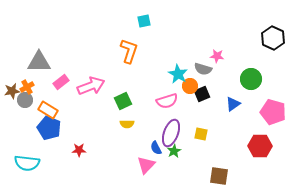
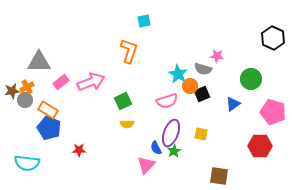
pink arrow: moved 4 px up
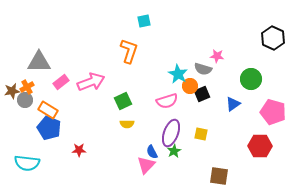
blue semicircle: moved 4 px left, 4 px down
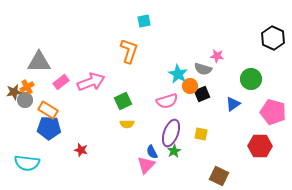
brown star: moved 2 px right, 1 px down
blue pentagon: rotated 20 degrees counterclockwise
red star: moved 2 px right; rotated 16 degrees clockwise
brown square: rotated 18 degrees clockwise
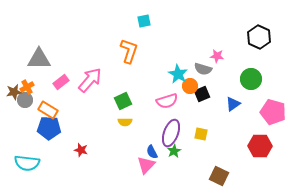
black hexagon: moved 14 px left, 1 px up
gray triangle: moved 3 px up
pink arrow: moved 1 px left, 2 px up; rotated 28 degrees counterclockwise
yellow semicircle: moved 2 px left, 2 px up
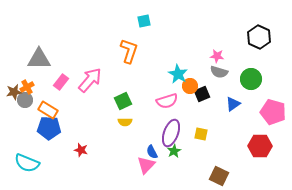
gray semicircle: moved 16 px right, 3 px down
pink rectangle: rotated 14 degrees counterclockwise
cyan semicircle: rotated 15 degrees clockwise
